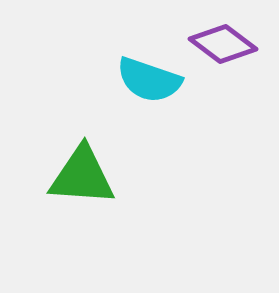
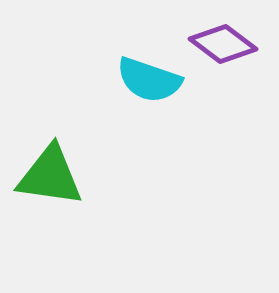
green triangle: moved 32 px left; rotated 4 degrees clockwise
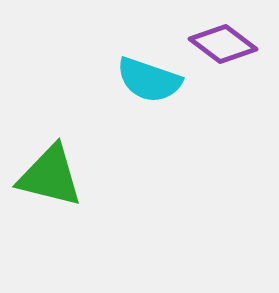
green triangle: rotated 6 degrees clockwise
